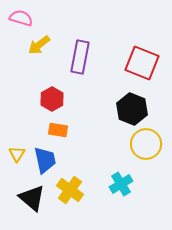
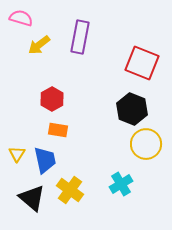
purple rectangle: moved 20 px up
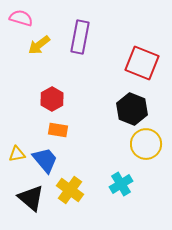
yellow triangle: rotated 48 degrees clockwise
blue trapezoid: rotated 28 degrees counterclockwise
black triangle: moved 1 px left
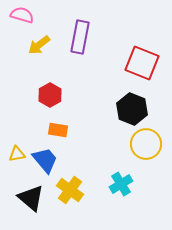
pink semicircle: moved 1 px right, 3 px up
red hexagon: moved 2 px left, 4 px up
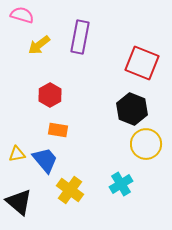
black triangle: moved 12 px left, 4 px down
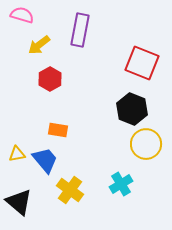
purple rectangle: moved 7 px up
red hexagon: moved 16 px up
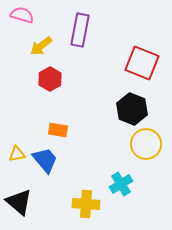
yellow arrow: moved 2 px right, 1 px down
yellow cross: moved 16 px right, 14 px down; rotated 32 degrees counterclockwise
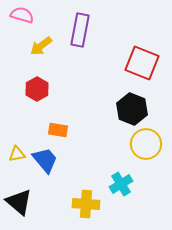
red hexagon: moved 13 px left, 10 px down
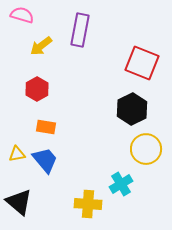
black hexagon: rotated 12 degrees clockwise
orange rectangle: moved 12 px left, 3 px up
yellow circle: moved 5 px down
yellow cross: moved 2 px right
